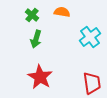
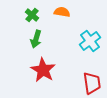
cyan cross: moved 4 px down
red star: moved 3 px right, 7 px up
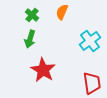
orange semicircle: rotated 77 degrees counterclockwise
green arrow: moved 6 px left
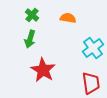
orange semicircle: moved 6 px right, 6 px down; rotated 77 degrees clockwise
cyan cross: moved 3 px right, 7 px down
red trapezoid: moved 1 px left
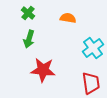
green cross: moved 4 px left, 2 px up
green arrow: moved 1 px left
red star: rotated 25 degrees counterclockwise
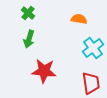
orange semicircle: moved 11 px right, 1 px down
red star: moved 1 px right, 1 px down
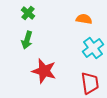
orange semicircle: moved 5 px right
green arrow: moved 2 px left, 1 px down
red star: rotated 10 degrees clockwise
red trapezoid: moved 1 px left
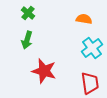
cyan cross: moved 1 px left
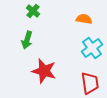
green cross: moved 5 px right, 2 px up
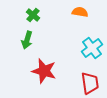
green cross: moved 4 px down
orange semicircle: moved 4 px left, 7 px up
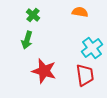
red trapezoid: moved 5 px left, 8 px up
